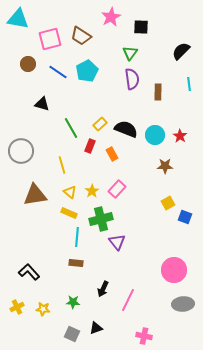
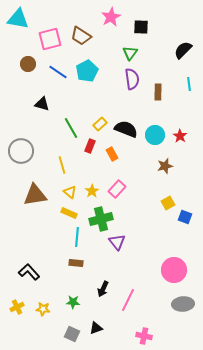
black semicircle at (181, 51): moved 2 px right, 1 px up
brown star at (165, 166): rotated 14 degrees counterclockwise
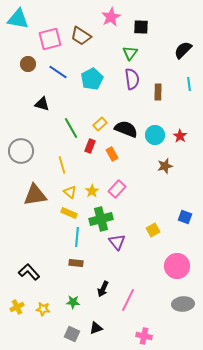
cyan pentagon at (87, 71): moved 5 px right, 8 px down
yellow square at (168, 203): moved 15 px left, 27 px down
pink circle at (174, 270): moved 3 px right, 4 px up
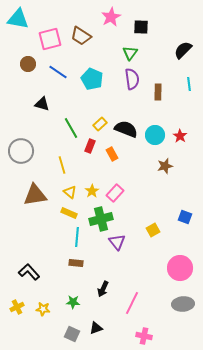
cyan pentagon at (92, 79): rotated 20 degrees counterclockwise
pink rectangle at (117, 189): moved 2 px left, 4 px down
pink circle at (177, 266): moved 3 px right, 2 px down
pink line at (128, 300): moved 4 px right, 3 px down
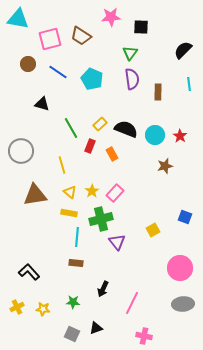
pink star at (111, 17): rotated 24 degrees clockwise
yellow rectangle at (69, 213): rotated 14 degrees counterclockwise
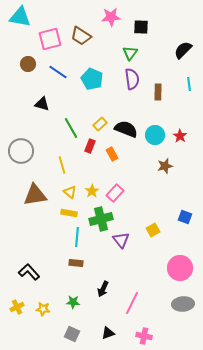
cyan triangle at (18, 19): moved 2 px right, 2 px up
purple triangle at (117, 242): moved 4 px right, 2 px up
black triangle at (96, 328): moved 12 px right, 5 px down
